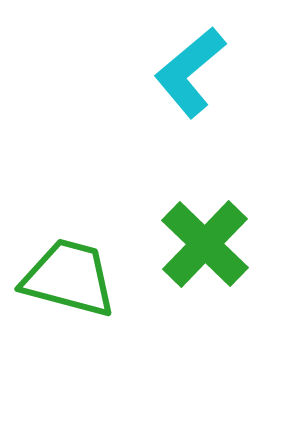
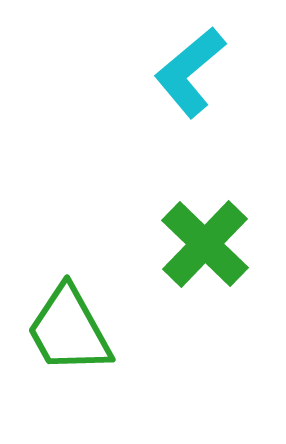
green trapezoid: moved 52 px down; rotated 134 degrees counterclockwise
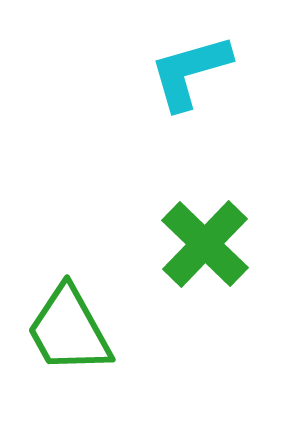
cyan L-shape: rotated 24 degrees clockwise
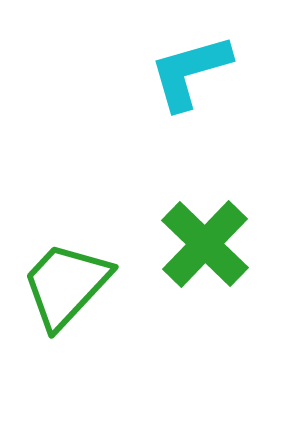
green trapezoid: moved 3 px left, 45 px up; rotated 72 degrees clockwise
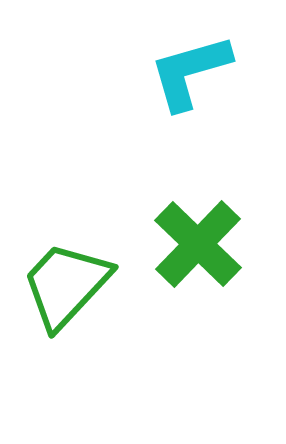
green cross: moved 7 px left
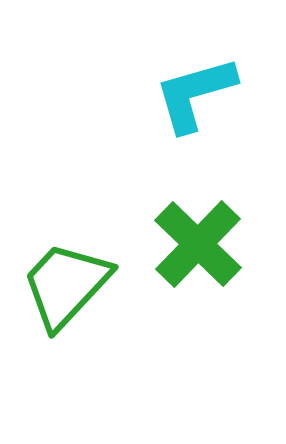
cyan L-shape: moved 5 px right, 22 px down
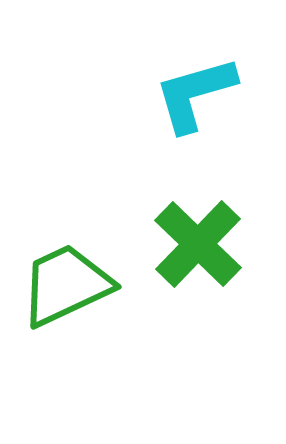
green trapezoid: rotated 22 degrees clockwise
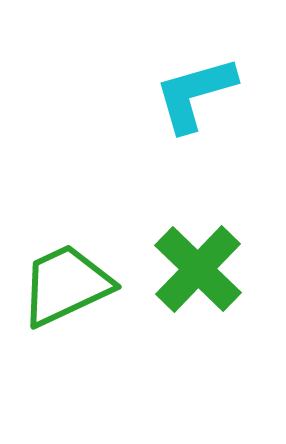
green cross: moved 25 px down
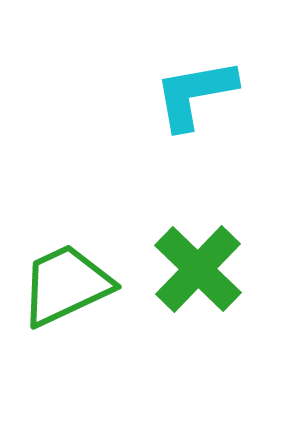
cyan L-shape: rotated 6 degrees clockwise
